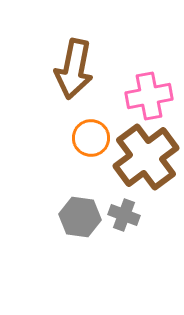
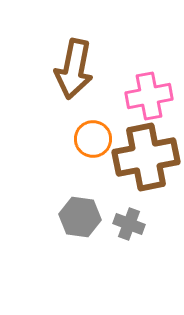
orange circle: moved 2 px right, 1 px down
brown cross: rotated 26 degrees clockwise
gray cross: moved 5 px right, 9 px down
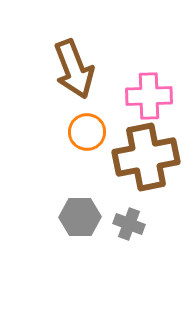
brown arrow: rotated 32 degrees counterclockwise
pink cross: rotated 9 degrees clockwise
orange circle: moved 6 px left, 7 px up
gray hexagon: rotated 9 degrees counterclockwise
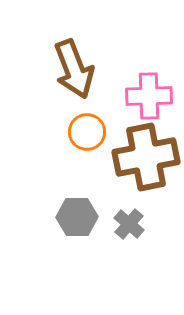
gray hexagon: moved 3 px left
gray cross: rotated 20 degrees clockwise
